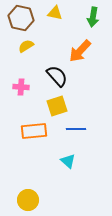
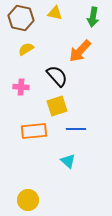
yellow semicircle: moved 3 px down
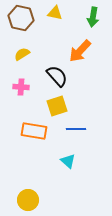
yellow semicircle: moved 4 px left, 5 px down
orange rectangle: rotated 15 degrees clockwise
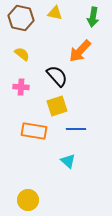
yellow semicircle: rotated 70 degrees clockwise
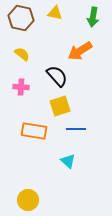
orange arrow: rotated 15 degrees clockwise
yellow square: moved 3 px right
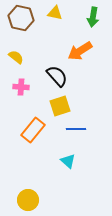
yellow semicircle: moved 6 px left, 3 px down
orange rectangle: moved 1 px left, 1 px up; rotated 60 degrees counterclockwise
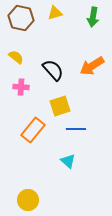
yellow triangle: rotated 28 degrees counterclockwise
orange arrow: moved 12 px right, 15 px down
black semicircle: moved 4 px left, 6 px up
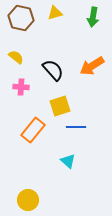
blue line: moved 2 px up
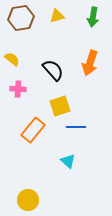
yellow triangle: moved 2 px right, 3 px down
brown hexagon: rotated 20 degrees counterclockwise
yellow semicircle: moved 4 px left, 2 px down
orange arrow: moved 2 px left, 3 px up; rotated 40 degrees counterclockwise
pink cross: moved 3 px left, 2 px down
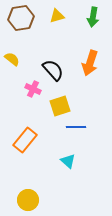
pink cross: moved 15 px right; rotated 21 degrees clockwise
orange rectangle: moved 8 px left, 10 px down
